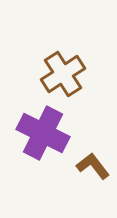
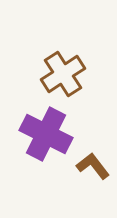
purple cross: moved 3 px right, 1 px down
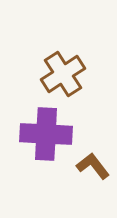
purple cross: rotated 24 degrees counterclockwise
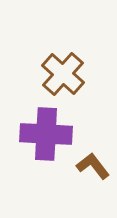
brown cross: rotated 15 degrees counterclockwise
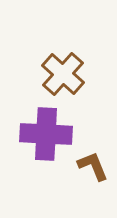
brown L-shape: rotated 16 degrees clockwise
